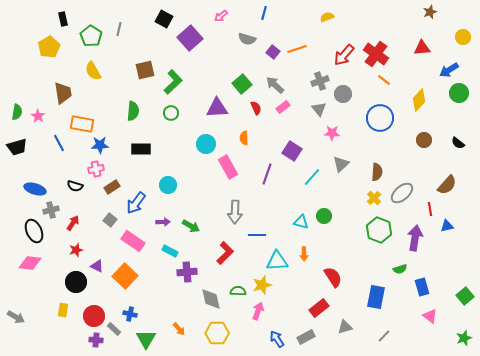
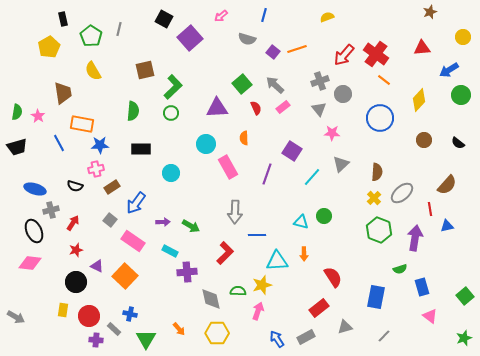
blue line at (264, 13): moved 2 px down
green L-shape at (173, 82): moved 5 px down
green circle at (459, 93): moved 2 px right, 2 px down
cyan circle at (168, 185): moved 3 px right, 12 px up
red circle at (94, 316): moved 5 px left
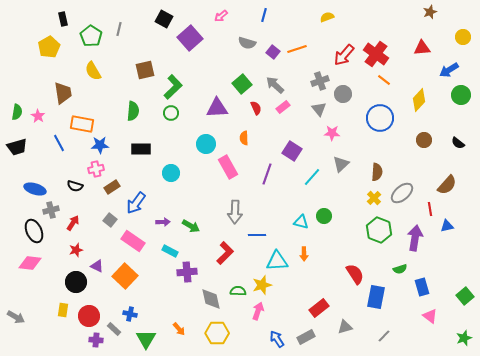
gray semicircle at (247, 39): moved 4 px down
red semicircle at (333, 277): moved 22 px right, 3 px up
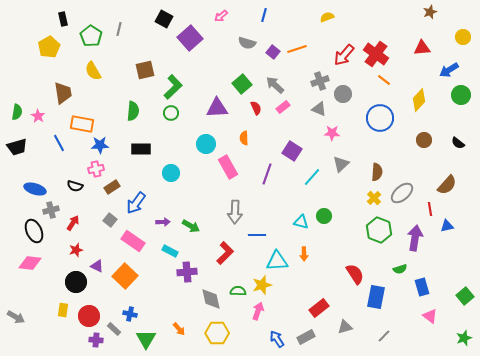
gray triangle at (319, 109): rotated 28 degrees counterclockwise
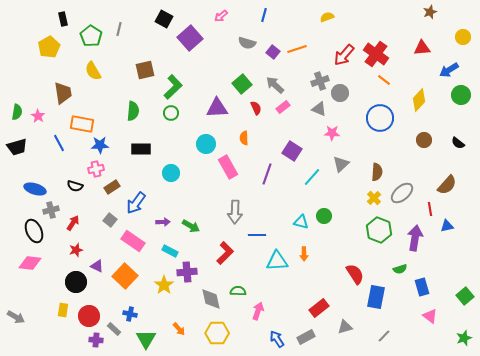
gray circle at (343, 94): moved 3 px left, 1 px up
yellow star at (262, 285): moved 98 px left; rotated 18 degrees counterclockwise
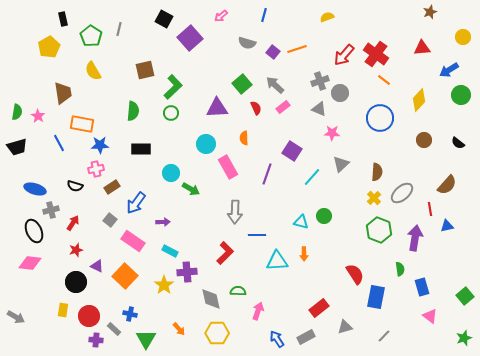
green arrow at (191, 226): moved 37 px up
green semicircle at (400, 269): rotated 80 degrees counterclockwise
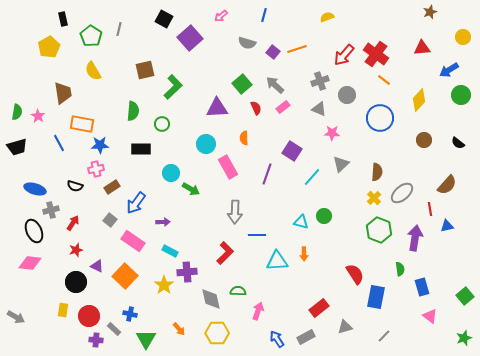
gray circle at (340, 93): moved 7 px right, 2 px down
green circle at (171, 113): moved 9 px left, 11 px down
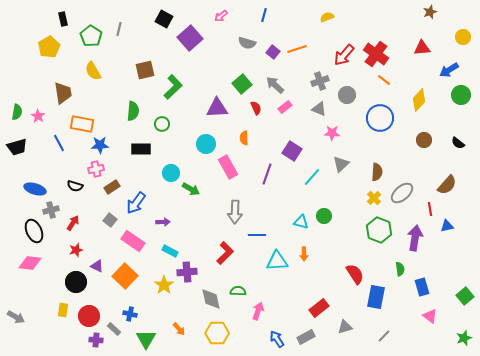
pink rectangle at (283, 107): moved 2 px right
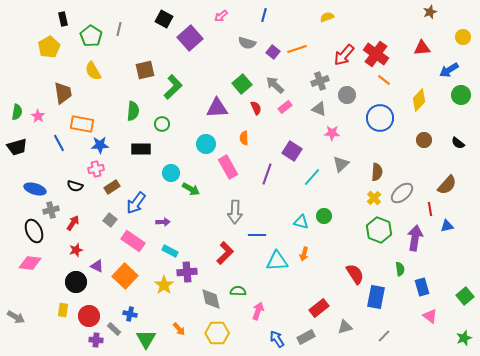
orange arrow at (304, 254): rotated 16 degrees clockwise
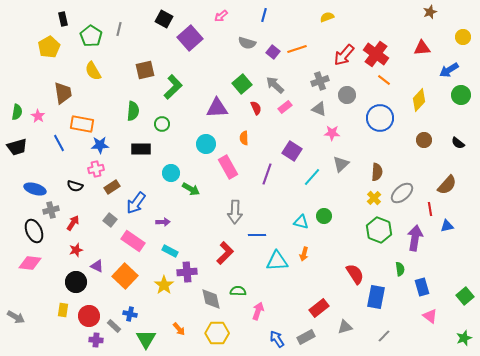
gray rectangle at (114, 329): moved 3 px up
